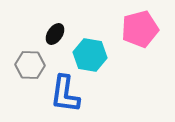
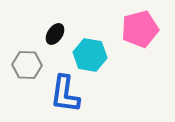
gray hexagon: moved 3 px left
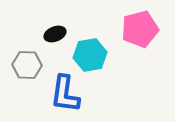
black ellipse: rotated 35 degrees clockwise
cyan hexagon: rotated 20 degrees counterclockwise
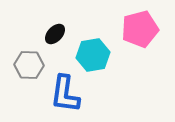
black ellipse: rotated 25 degrees counterclockwise
cyan hexagon: moved 3 px right
gray hexagon: moved 2 px right
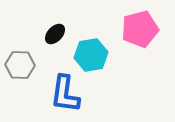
cyan hexagon: moved 2 px left
gray hexagon: moved 9 px left
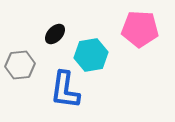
pink pentagon: rotated 18 degrees clockwise
gray hexagon: rotated 8 degrees counterclockwise
blue L-shape: moved 4 px up
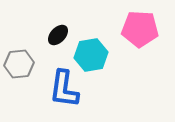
black ellipse: moved 3 px right, 1 px down
gray hexagon: moved 1 px left, 1 px up
blue L-shape: moved 1 px left, 1 px up
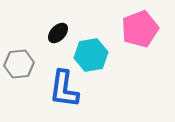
pink pentagon: rotated 24 degrees counterclockwise
black ellipse: moved 2 px up
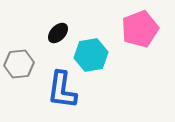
blue L-shape: moved 2 px left, 1 px down
